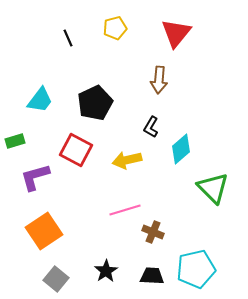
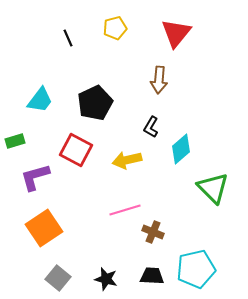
orange square: moved 3 px up
black star: moved 8 px down; rotated 25 degrees counterclockwise
gray square: moved 2 px right, 1 px up
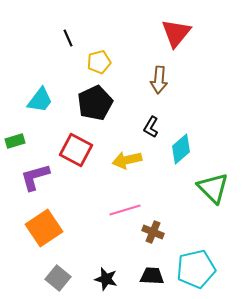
yellow pentagon: moved 16 px left, 34 px down
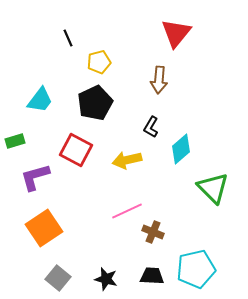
pink line: moved 2 px right, 1 px down; rotated 8 degrees counterclockwise
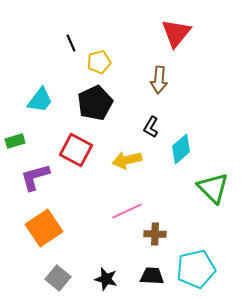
black line: moved 3 px right, 5 px down
brown cross: moved 2 px right, 2 px down; rotated 20 degrees counterclockwise
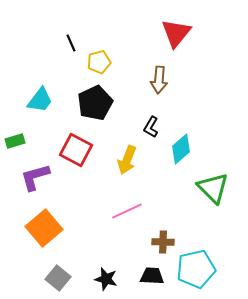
yellow arrow: rotated 56 degrees counterclockwise
orange square: rotated 6 degrees counterclockwise
brown cross: moved 8 px right, 8 px down
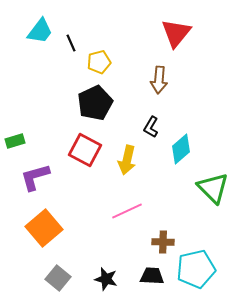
cyan trapezoid: moved 69 px up
red square: moved 9 px right
yellow arrow: rotated 8 degrees counterclockwise
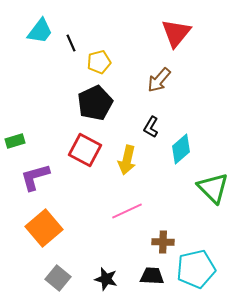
brown arrow: rotated 36 degrees clockwise
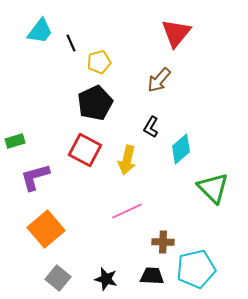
orange square: moved 2 px right, 1 px down
